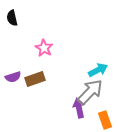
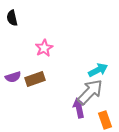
pink star: rotated 12 degrees clockwise
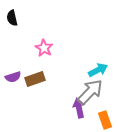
pink star: rotated 12 degrees counterclockwise
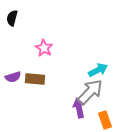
black semicircle: rotated 28 degrees clockwise
brown rectangle: rotated 24 degrees clockwise
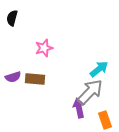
pink star: rotated 24 degrees clockwise
cyan arrow: moved 1 px right, 1 px up; rotated 12 degrees counterclockwise
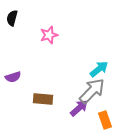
pink star: moved 5 px right, 13 px up
brown rectangle: moved 8 px right, 20 px down
gray arrow: moved 2 px right, 1 px up
purple arrow: rotated 60 degrees clockwise
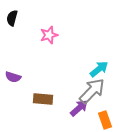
purple semicircle: rotated 35 degrees clockwise
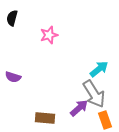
gray arrow: moved 2 px right, 3 px down; rotated 104 degrees clockwise
brown rectangle: moved 2 px right, 19 px down
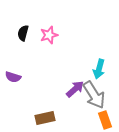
black semicircle: moved 11 px right, 15 px down
cyan arrow: rotated 144 degrees clockwise
gray arrow: moved 1 px down
purple arrow: moved 4 px left, 19 px up
brown rectangle: rotated 18 degrees counterclockwise
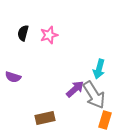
orange rectangle: rotated 36 degrees clockwise
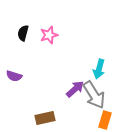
purple semicircle: moved 1 px right, 1 px up
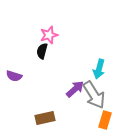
black semicircle: moved 19 px right, 18 px down
